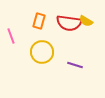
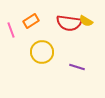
orange rectangle: moved 8 px left; rotated 42 degrees clockwise
pink line: moved 6 px up
purple line: moved 2 px right, 2 px down
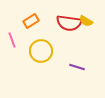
pink line: moved 1 px right, 10 px down
yellow circle: moved 1 px left, 1 px up
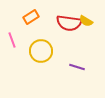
orange rectangle: moved 4 px up
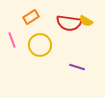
yellow circle: moved 1 px left, 6 px up
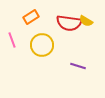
yellow circle: moved 2 px right
purple line: moved 1 px right, 1 px up
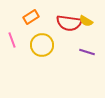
purple line: moved 9 px right, 14 px up
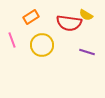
yellow semicircle: moved 6 px up
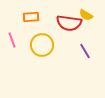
orange rectangle: rotated 28 degrees clockwise
purple line: moved 2 px left, 1 px up; rotated 42 degrees clockwise
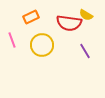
orange rectangle: rotated 21 degrees counterclockwise
